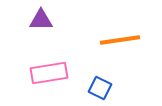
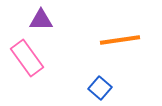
pink rectangle: moved 22 px left, 15 px up; rotated 63 degrees clockwise
blue square: rotated 15 degrees clockwise
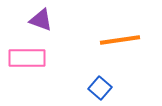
purple triangle: rotated 20 degrees clockwise
pink rectangle: rotated 54 degrees counterclockwise
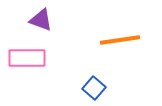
blue square: moved 6 px left
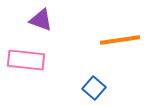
pink rectangle: moved 1 px left, 2 px down; rotated 6 degrees clockwise
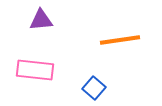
purple triangle: rotated 25 degrees counterclockwise
pink rectangle: moved 9 px right, 10 px down
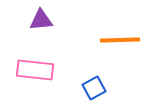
orange line: rotated 6 degrees clockwise
blue square: rotated 20 degrees clockwise
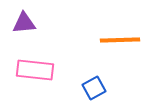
purple triangle: moved 17 px left, 3 px down
